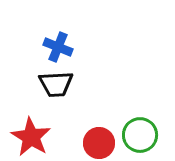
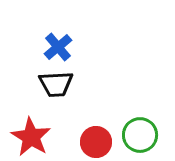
blue cross: rotated 28 degrees clockwise
red circle: moved 3 px left, 1 px up
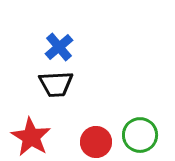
blue cross: moved 1 px right
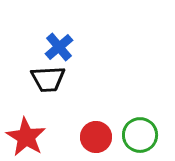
black trapezoid: moved 8 px left, 5 px up
red star: moved 5 px left
red circle: moved 5 px up
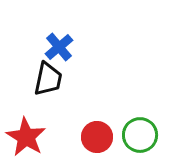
black trapezoid: rotated 75 degrees counterclockwise
red circle: moved 1 px right
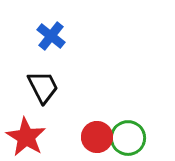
blue cross: moved 8 px left, 11 px up; rotated 12 degrees counterclockwise
black trapezoid: moved 5 px left, 8 px down; rotated 39 degrees counterclockwise
green circle: moved 12 px left, 3 px down
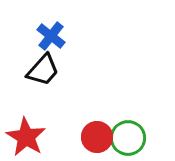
black trapezoid: moved 17 px up; rotated 69 degrees clockwise
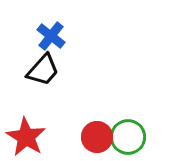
green circle: moved 1 px up
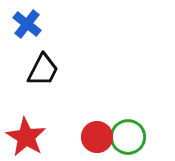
blue cross: moved 24 px left, 12 px up
black trapezoid: rotated 15 degrees counterclockwise
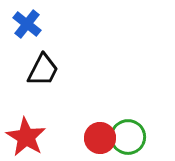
red circle: moved 3 px right, 1 px down
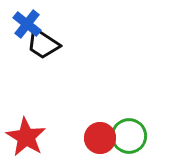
black trapezoid: moved 26 px up; rotated 96 degrees clockwise
green circle: moved 1 px right, 1 px up
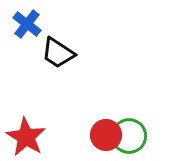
black trapezoid: moved 15 px right, 9 px down
red circle: moved 6 px right, 3 px up
